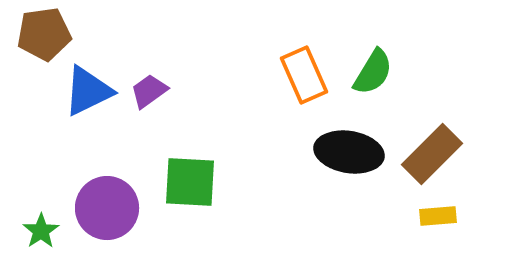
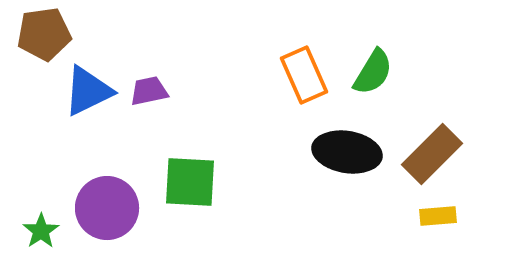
purple trapezoid: rotated 24 degrees clockwise
black ellipse: moved 2 px left
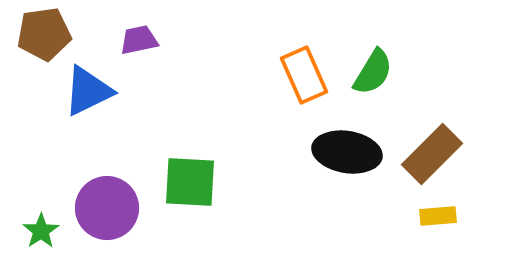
purple trapezoid: moved 10 px left, 51 px up
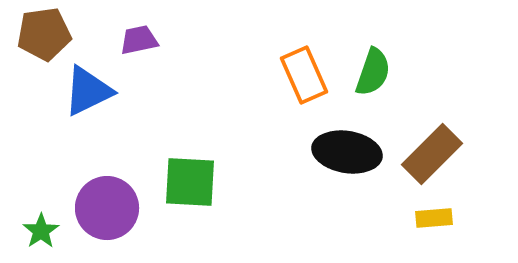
green semicircle: rotated 12 degrees counterclockwise
yellow rectangle: moved 4 px left, 2 px down
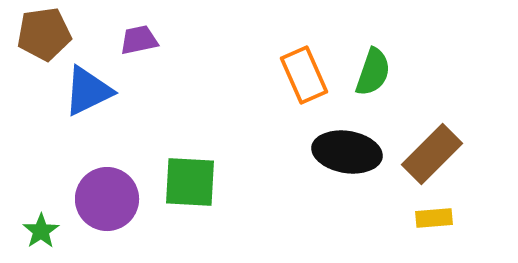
purple circle: moved 9 px up
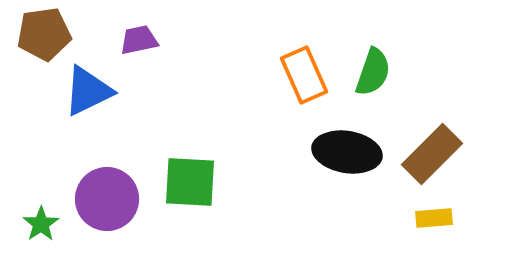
green star: moved 7 px up
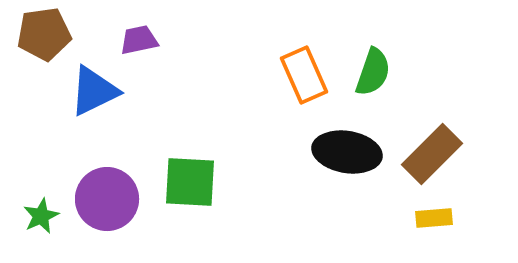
blue triangle: moved 6 px right
green star: moved 8 px up; rotated 9 degrees clockwise
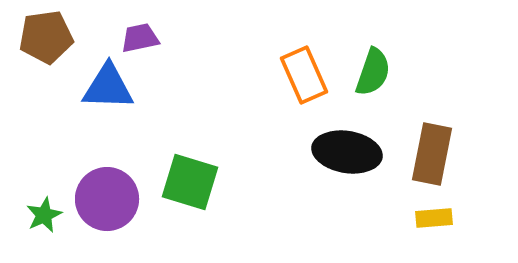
brown pentagon: moved 2 px right, 3 px down
purple trapezoid: moved 1 px right, 2 px up
blue triangle: moved 14 px right, 4 px up; rotated 28 degrees clockwise
brown rectangle: rotated 34 degrees counterclockwise
green square: rotated 14 degrees clockwise
green star: moved 3 px right, 1 px up
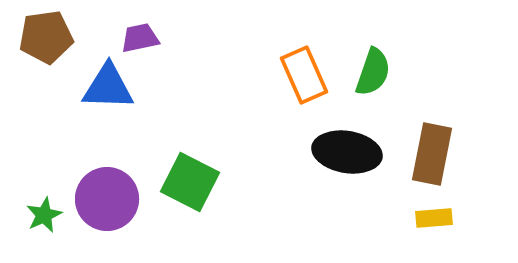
green square: rotated 10 degrees clockwise
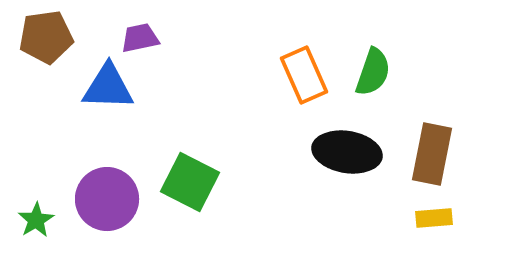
green star: moved 8 px left, 5 px down; rotated 6 degrees counterclockwise
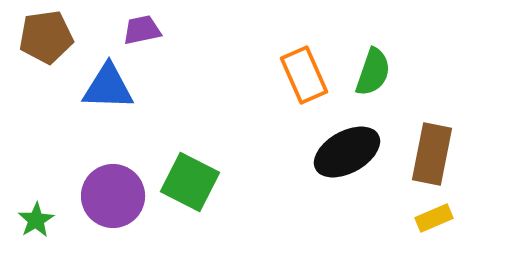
purple trapezoid: moved 2 px right, 8 px up
black ellipse: rotated 38 degrees counterclockwise
purple circle: moved 6 px right, 3 px up
yellow rectangle: rotated 18 degrees counterclockwise
